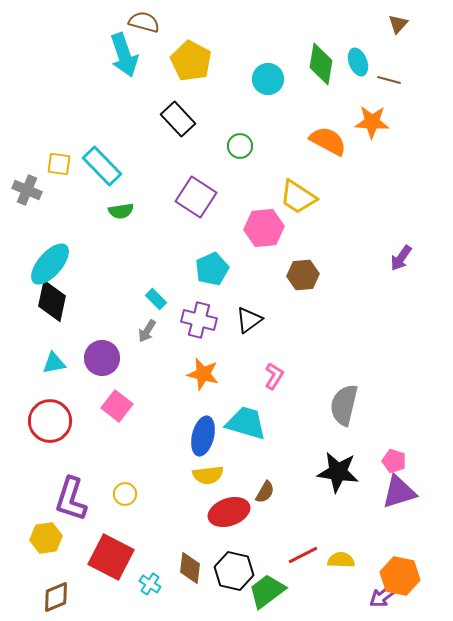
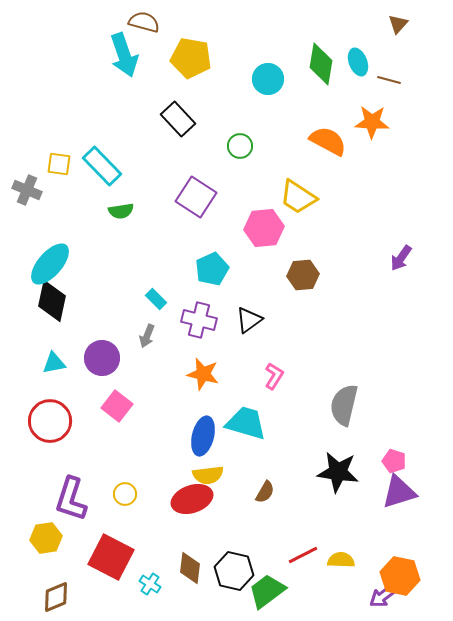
yellow pentagon at (191, 61): moved 3 px up; rotated 18 degrees counterclockwise
gray arrow at (147, 331): moved 5 px down; rotated 10 degrees counterclockwise
red ellipse at (229, 512): moved 37 px left, 13 px up
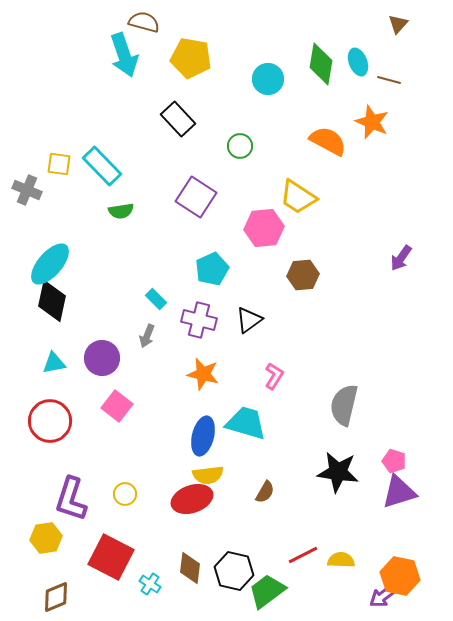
orange star at (372, 122): rotated 20 degrees clockwise
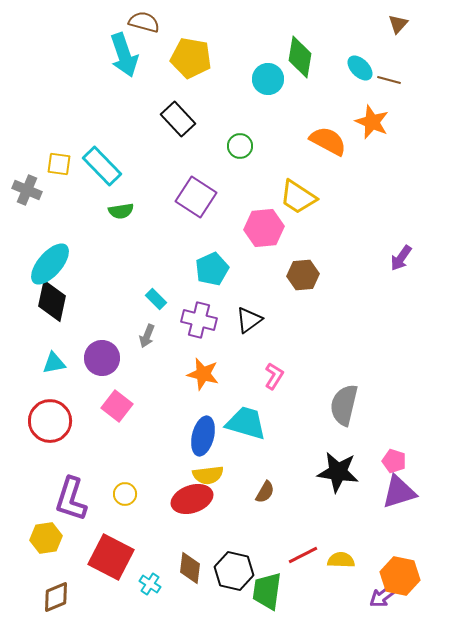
cyan ellipse at (358, 62): moved 2 px right, 6 px down; rotated 24 degrees counterclockwise
green diamond at (321, 64): moved 21 px left, 7 px up
green trapezoid at (267, 591): rotated 45 degrees counterclockwise
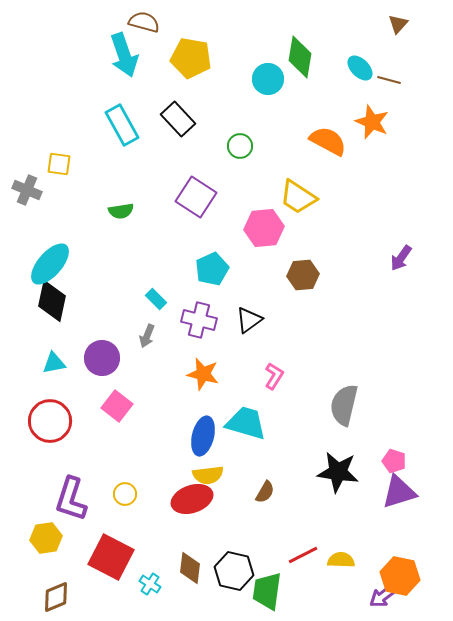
cyan rectangle at (102, 166): moved 20 px right, 41 px up; rotated 15 degrees clockwise
